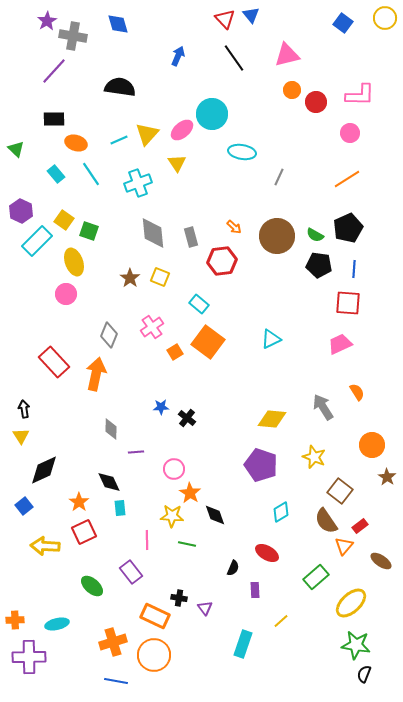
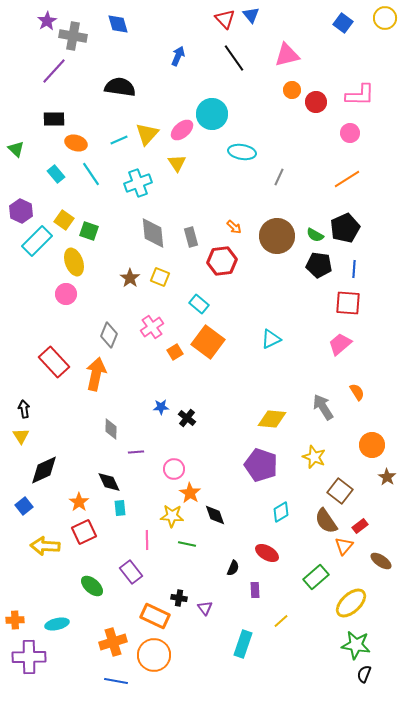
black pentagon at (348, 228): moved 3 px left
pink trapezoid at (340, 344): rotated 15 degrees counterclockwise
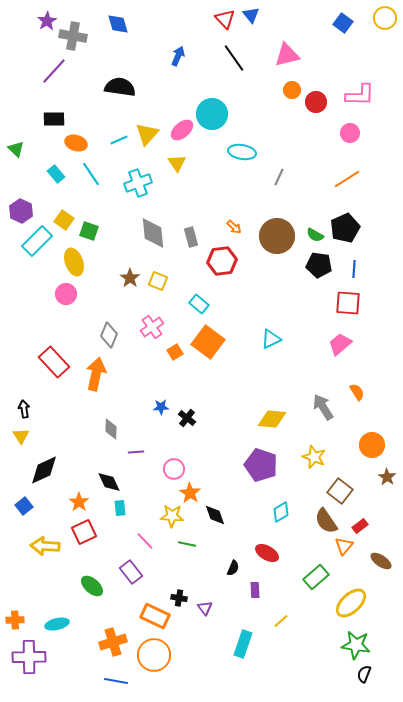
yellow square at (160, 277): moved 2 px left, 4 px down
pink line at (147, 540): moved 2 px left, 1 px down; rotated 42 degrees counterclockwise
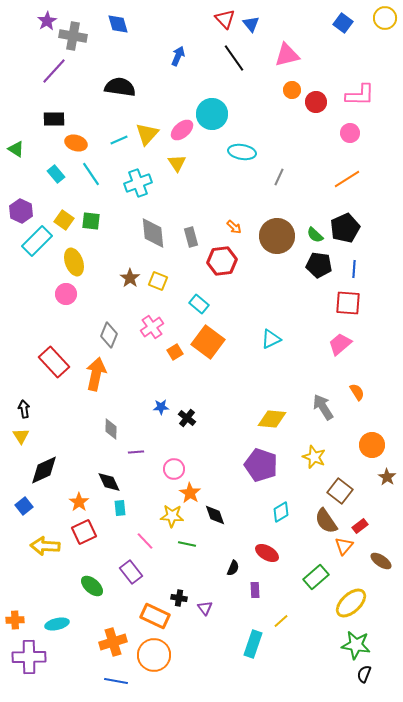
blue triangle at (251, 15): moved 9 px down
green triangle at (16, 149): rotated 12 degrees counterclockwise
green square at (89, 231): moved 2 px right, 10 px up; rotated 12 degrees counterclockwise
green semicircle at (315, 235): rotated 12 degrees clockwise
cyan rectangle at (243, 644): moved 10 px right
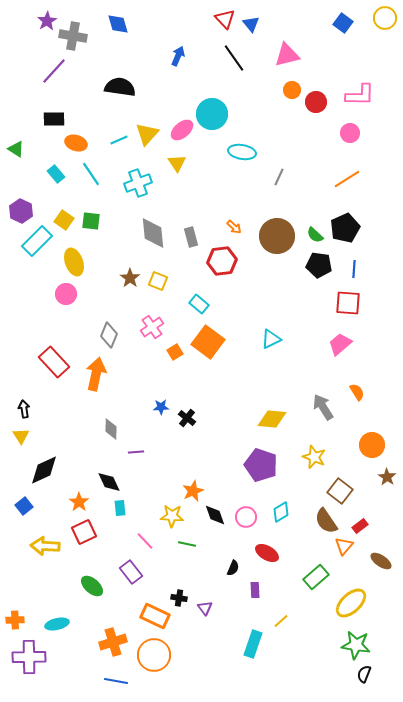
pink circle at (174, 469): moved 72 px right, 48 px down
orange star at (190, 493): moved 3 px right, 2 px up; rotated 15 degrees clockwise
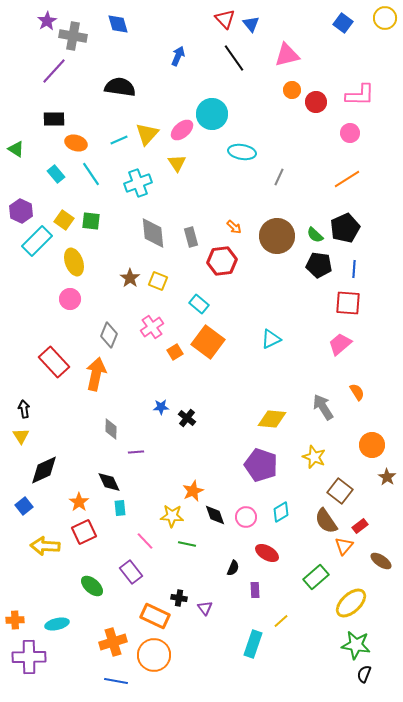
pink circle at (66, 294): moved 4 px right, 5 px down
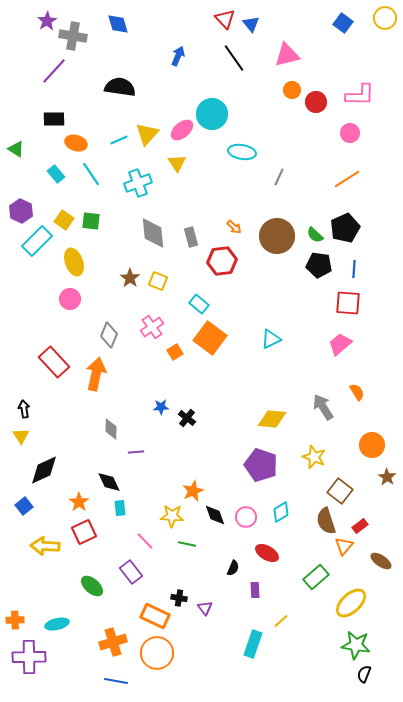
orange square at (208, 342): moved 2 px right, 4 px up
brown semicircle at (326, 521): rotated 16 degrees clockwise
orange circle at (154, 655): moved 3 px right, 2 px up
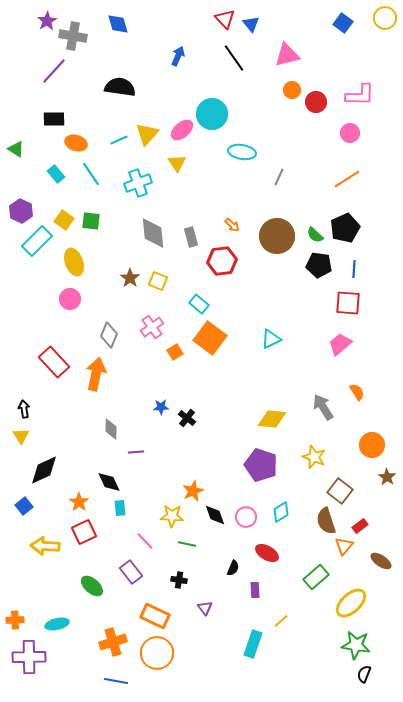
orange arrow at (234, 227): moved 2 px left, 2 px up
black cross at (179, 598): moved 18 px up
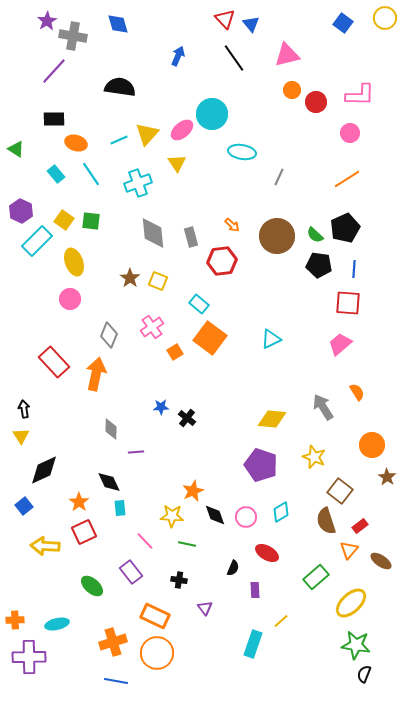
orange triangle at (344, 546): moved 5 px right, 4 px down
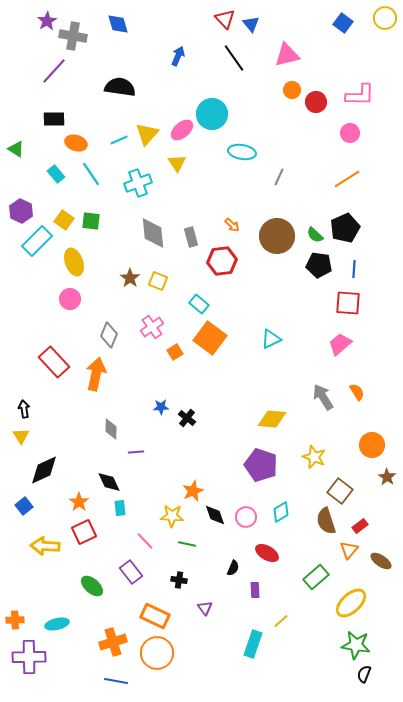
gray arrow at (323, 407): moved 10 px up
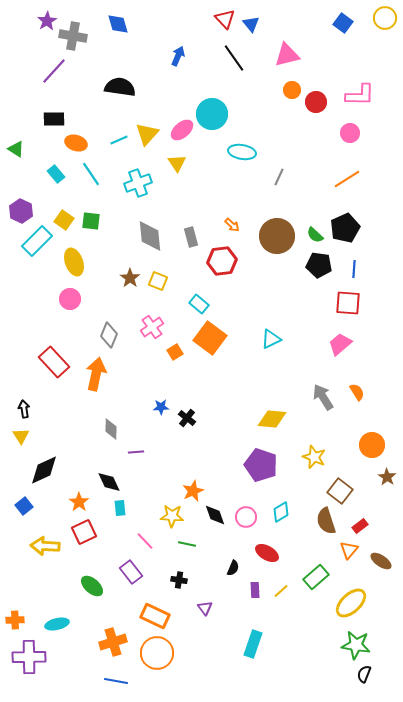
gray diamond at (153, 233): moved 3 px left, 3 px down
yellow line at (281, 621): moved 30 px up
